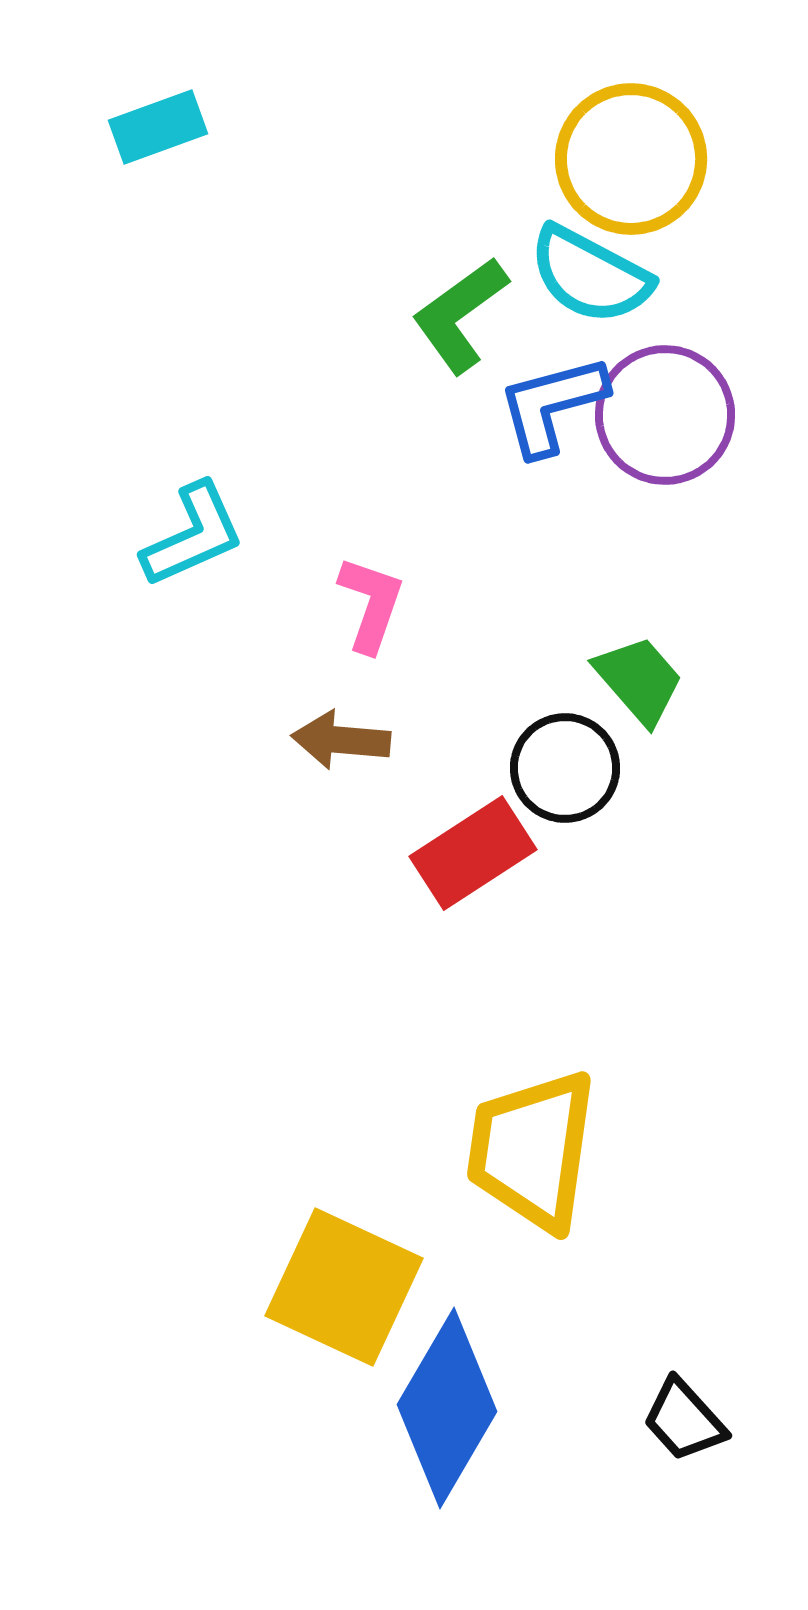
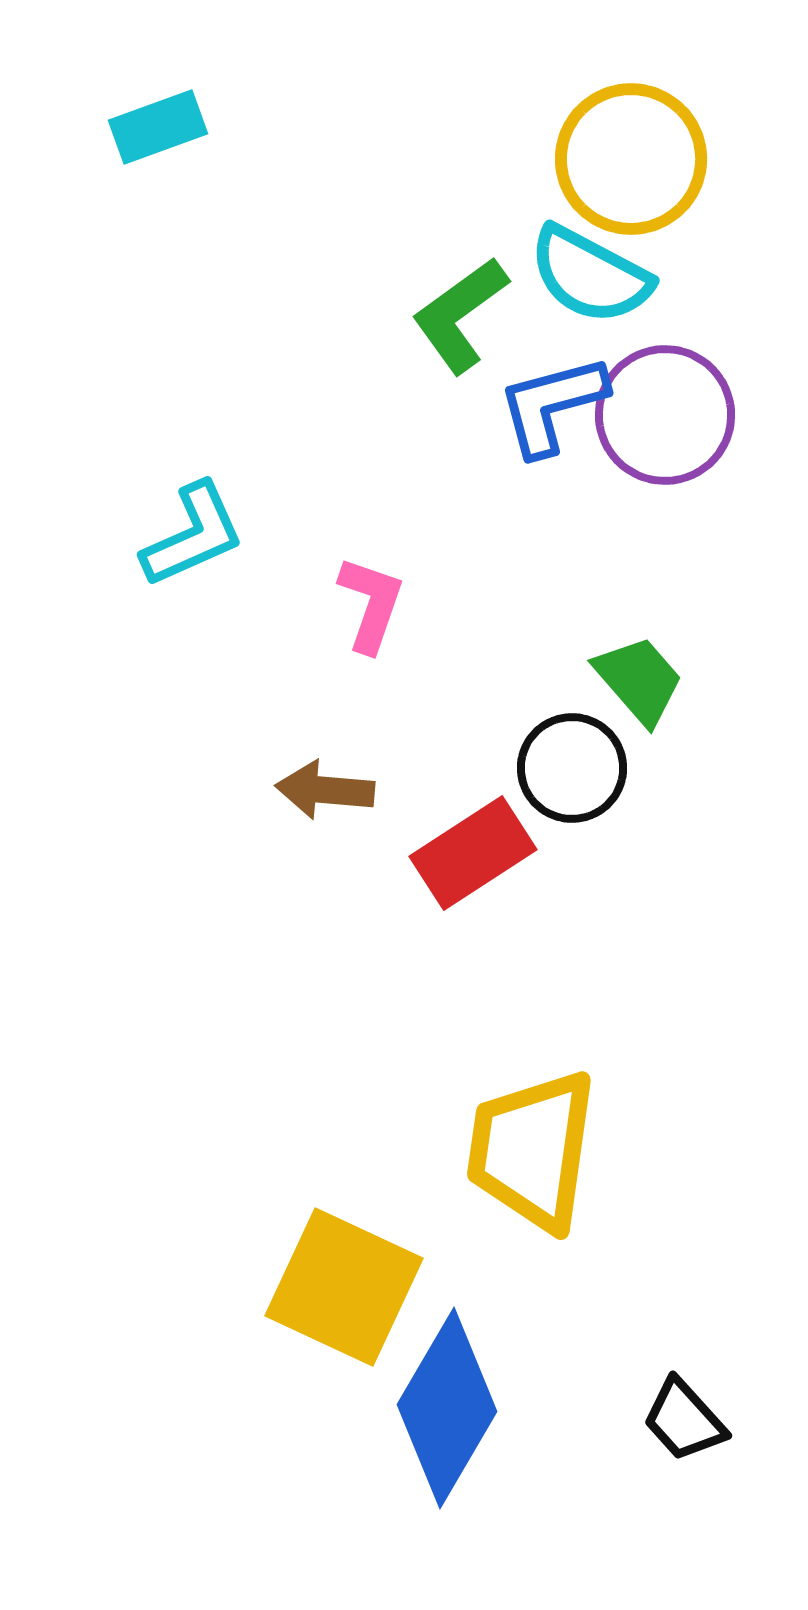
brown arrow: moved 16 px left, 50 px down
black circle: moved 7 px right
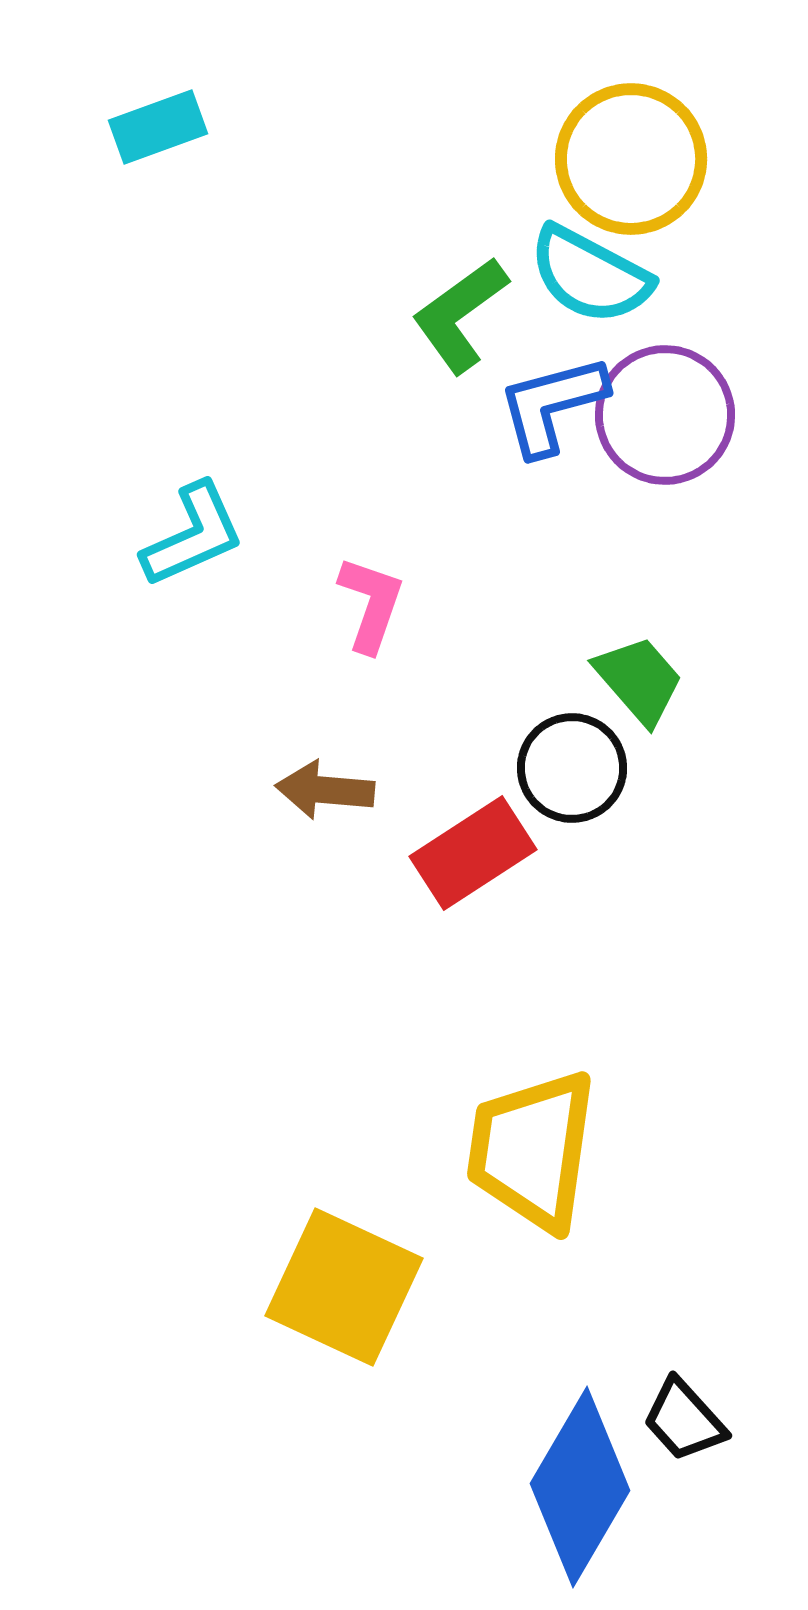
blue diamond: moved 133 px right, 79 px down
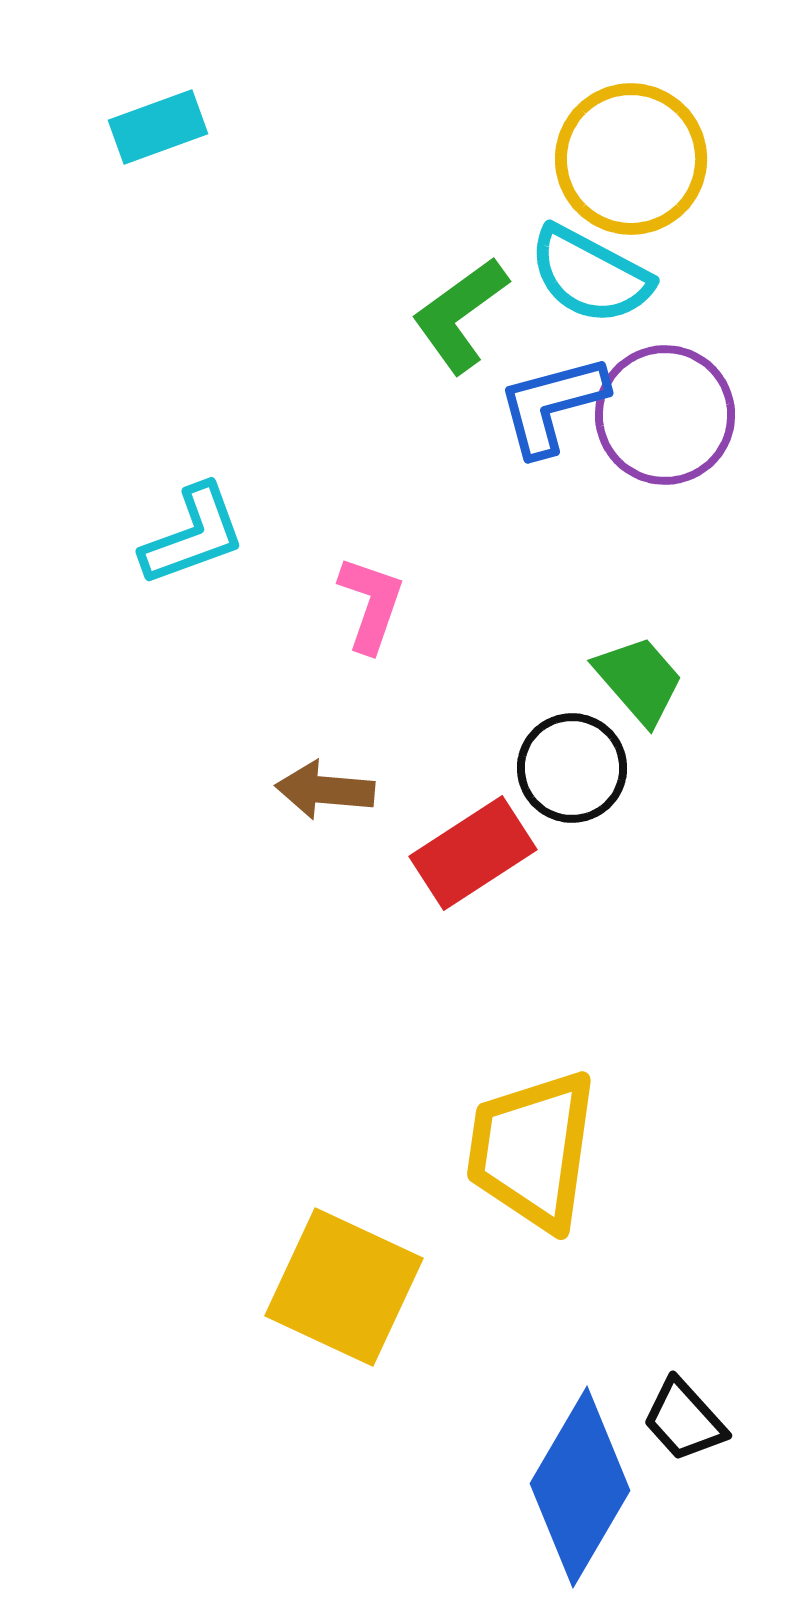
cyan L-shape: rotated 4 degrees clockwise
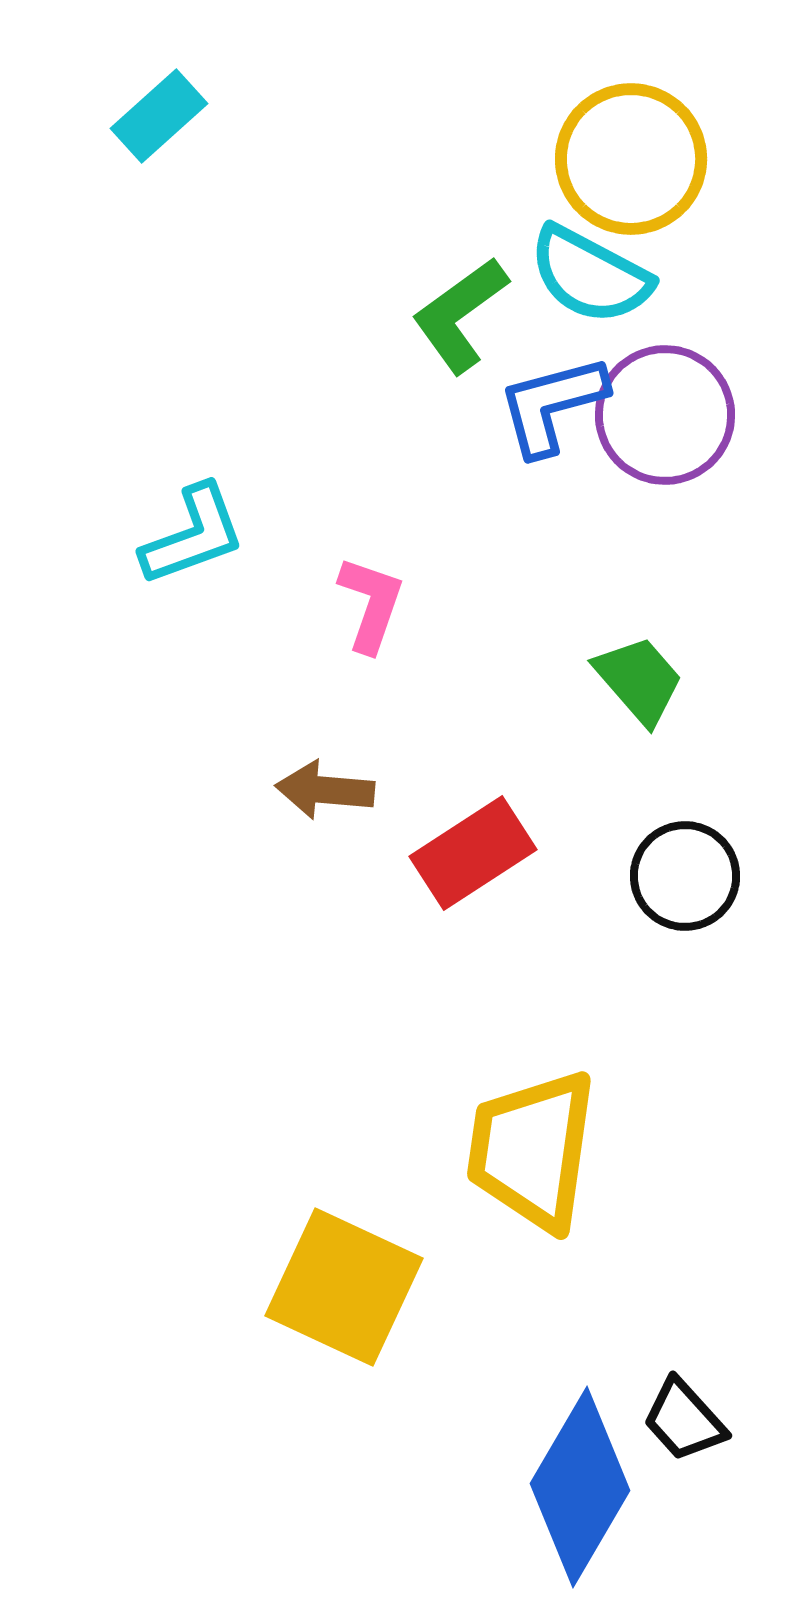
cyan rectangle: moved 1 px right, 11 px up; rotated 22 degrees counterclockwise
black circle: moved 113 px right, 108 px down
